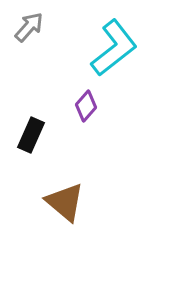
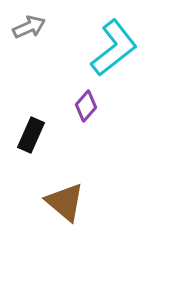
gray arrow: rotated 24 degrees clockwise
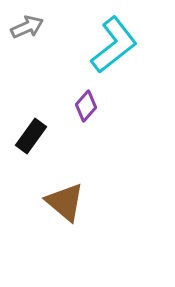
gray arrow: moved 2 px left
cyan L-shape: moved 3 px up
black rectangle: moved 1 px down; rotated 12 degrees clockwise
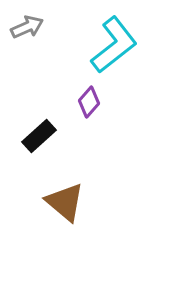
purple diamond: moved 3 px right, 4 px up
black rectangle: moved 8 px right; rotated 12 degrees clockwise
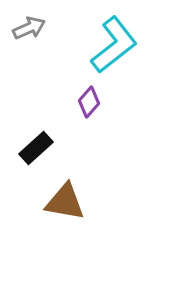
gray arrow: moved 2 px right, 1 px down
black rectangle: moved 3 px left, 12 px down
brown triangle: rotated 30 degrees counterclockwise
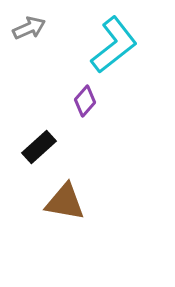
purple diamond: moved 4 px left, 1 px up
black rectangle: moved 3 px right, 1 px up
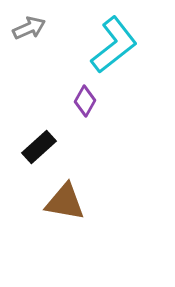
purple diamond: rotated 12 degrees counterclockwise
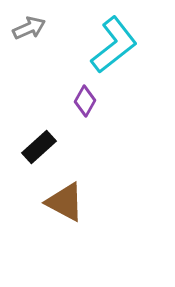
brown triangle: rotated 18 degrees clockwise
